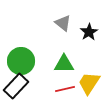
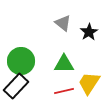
red line: moved 1 px left, 2 px down
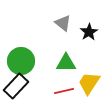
green triangle: moved 2 px right, 1 px up
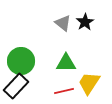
black star: moved 4 px left, 10 px up
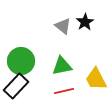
gray triangle: moved 3 px down
green triangle: moved 4 px left, 3 px down; rotated 10 degrees counterclockwise
yellow trapezoid: moved 7 px right, 4 px up; rotated 60 degrees counterclockwise
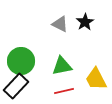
gray triangle: moved 3 px left, 2 px up; rotated 12 degrees counterclockwise
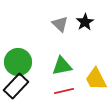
gray triangle: rotated 18 degrees clockwise
green circle: moved 3 px left, 1 px down
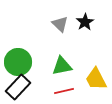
black rectangle: moved 2 px right, 1 px down
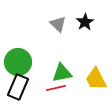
gray triangle: moved 2 px left
green triangle: moved 7 px down
black rectangle: rotated 20 degrees counterclockwise
red line: moved 8 px left, 3 px up
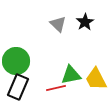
green circle: moved 2 px left, 1 px up
green triangle: moved 9 px right, 2 px down
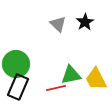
green circle: moved 3 px down
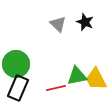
black star: rotated 18 degrees counterclockwise
green triangle: moved 6 px right, 1 px down
black rectangle: moved 1 px down
